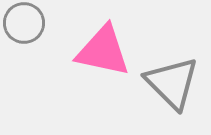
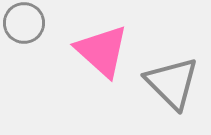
pink triangle: moved 1 px left; rotated 30 degrees clockwise
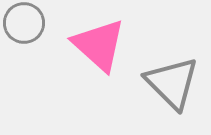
pink triangle: moved 3 px left, 6 px up
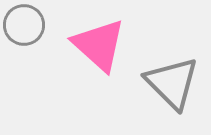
gray circle: moved 2 px down
